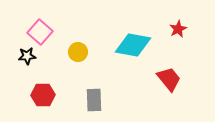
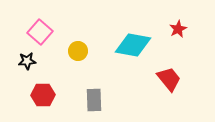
yellow circle: moved 1 px up
black star: moved 5 px down
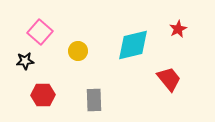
cyan diamond: rotated 24 degrees counterclockwise
black star: moved 2 px left
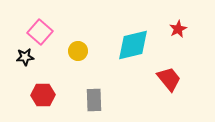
black star: moved 4 px up
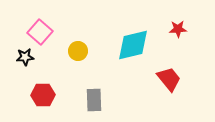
red star: rotated 24 degrees clockwise
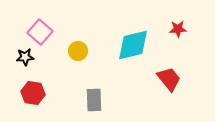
red hexagon: moved 10 px left, 2 px up; rotated 10 degrees clockwise
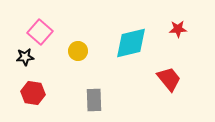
cyan diamond: moved 2 px left, 2 px up
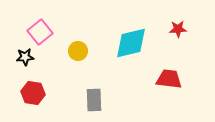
pink square: rotated 10 degrees clockwise
red trapezoid: rotated 44 degrees counterclockwise
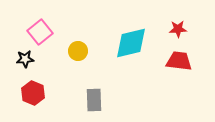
black star: moved 2 px down
red trapezoid: moved 10 px right, 18 px up
red hexagon: rotated 15 degrees clockwise
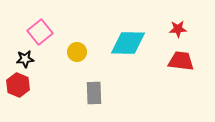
cyan diamond: moved 3 px left; rotated 15 degrees clockwise
yellow circle: moved 1 px left, 1 px down
red trapezoid: moved 2 px right
red hexagon: moved 15 px left, 8 px up
gray rectangle: moved 7 px up
